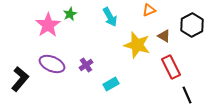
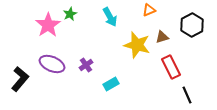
brown triangle: moved 2 px left, 1 px down; rotated 48 degrees counterclockwise
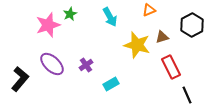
pink star: rotated 15 degrees clockwise
purple ellipse: rotated 20 degrees clockwise
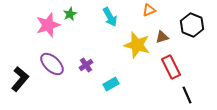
black hexagon: rotated 10 degrees counterclockwise
